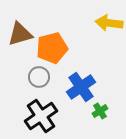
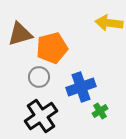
blue cross: rotated 16 degrees clockwise
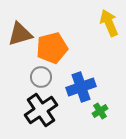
yellow arrow: rotated 60 degrees clockwise
gray circle: moved 2 px right
black cross: moved 6 px up
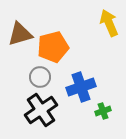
orange pentagon: moved 1 px right, 1 px up
gray circle: moved 1 px left
green cross: moved 3 px right; rotated 14 degrees clockwise
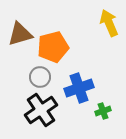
blue cross: moved 2 px left, 1 px down
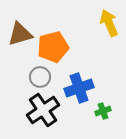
black cross: moved 2 px right
